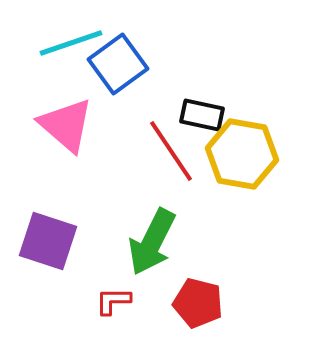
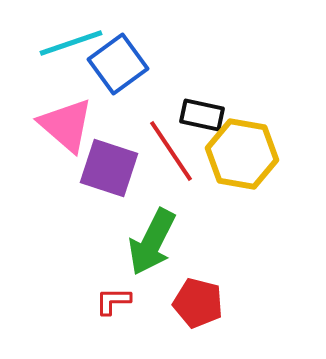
purple square: moved 61 px right, 73 px up
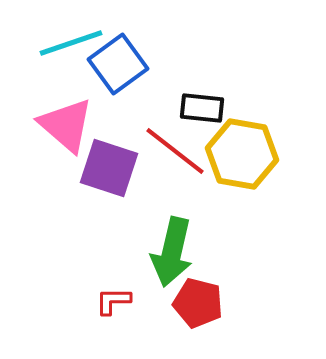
black rectangle: moved 7 px up; rotated 6 degrees counterclockwise
red line: moved 4 px right; rotated 18 degrees counterclockwise
green arrow: moved 20 px right, 10 px down; rotated 14 degrees counterclockwise
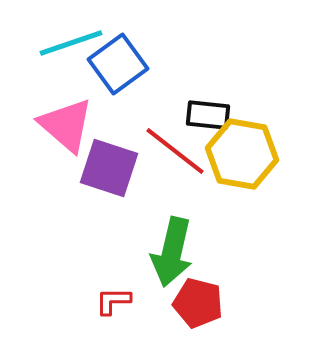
black rectangle: moved 6 px right, 7 px down
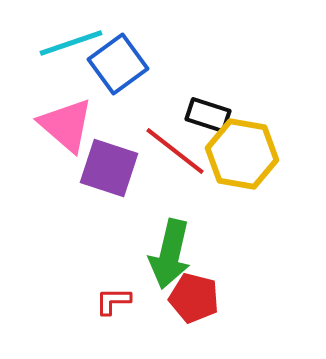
black rectangle: rotated 12 degrees clockwise
green arrow: moved 2 px left, 2 px down
red pentagon: moved 4 px left, 5 px up
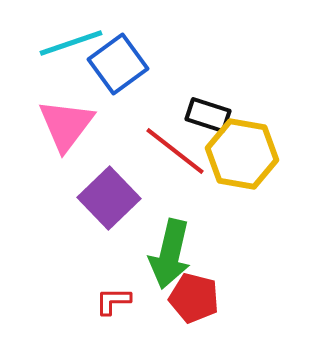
pink triangle: rotated 26 degrees clockwise
purple square: moved 30 px down; rotated 28 degrees clockwise
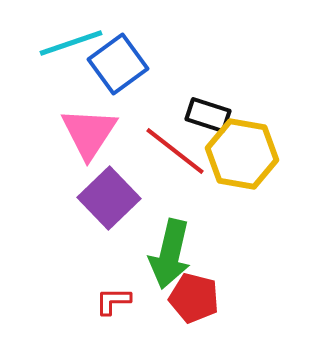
pink triangle: moved 23 px right, 8 px down; rotated 4 degrees counterclockwise
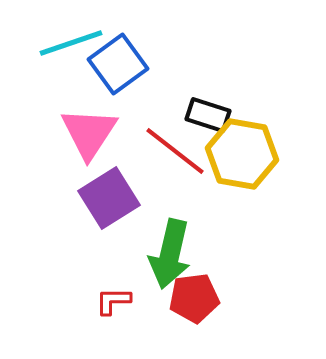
purple square: rotated 12 degrees clockwise
red pentagon: rotated 21 degrees counterclockwise
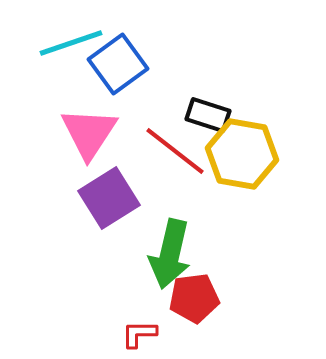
red L-shape: moved 26 px right, 33 px down
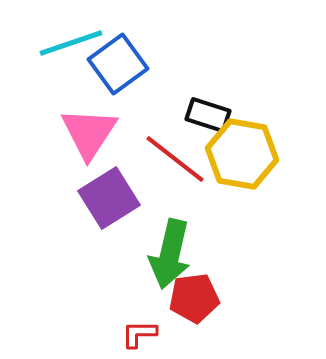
red line: moved 8 px down
